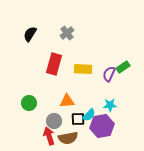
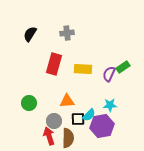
gray cross: rotated 32 degrees clockwise
brown semicircle: rotated 78 degrees counterclockwise
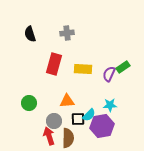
black semicircle: rotated 49 degrees counterclockwise
